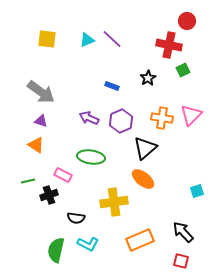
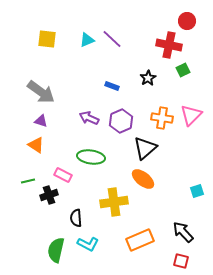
black semicircle: rotated 78 degrees clockwise
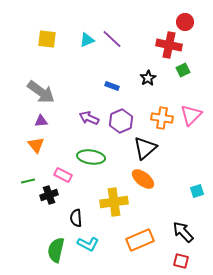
red circle: moved 2 px left, 1 px down
purple triangle: rotated 24 degrees counterclockwise
orange triangle: rotated 18 degrees clockwise
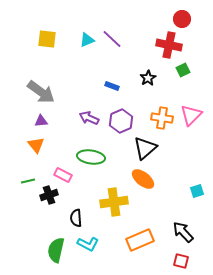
red circle: moved 3 px left, 3 px up
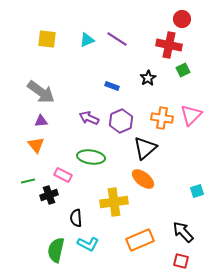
purple line: moved 5 px right; rotated 10 degrees counterclockwise
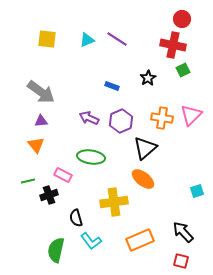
red cross: moved 4 px right
black semicircle: rotated 12 degrees counterclockwise
cyan L-shape: moved 3 px right, 3 px up; rotated 25 degrees clockwise
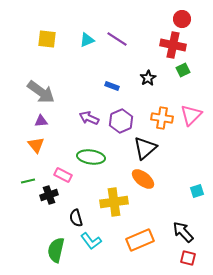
red square: moved 7 px right, 3 px up
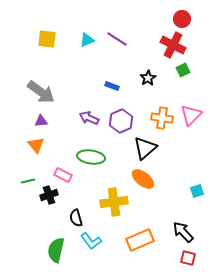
red cross: rotated 15 degrees clockwise
